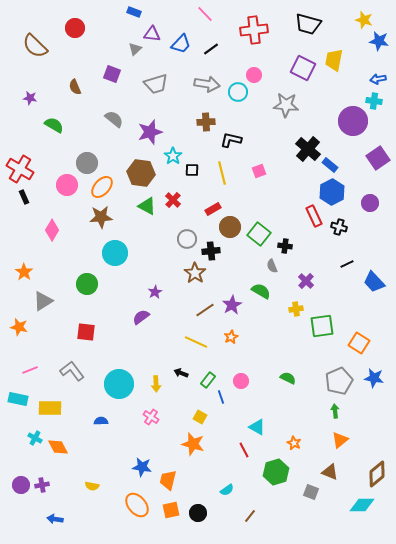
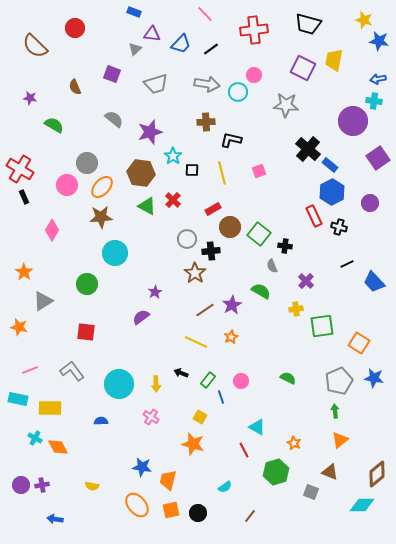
cyan semicircle at (227, 490): moved 2 px left, 3 px up
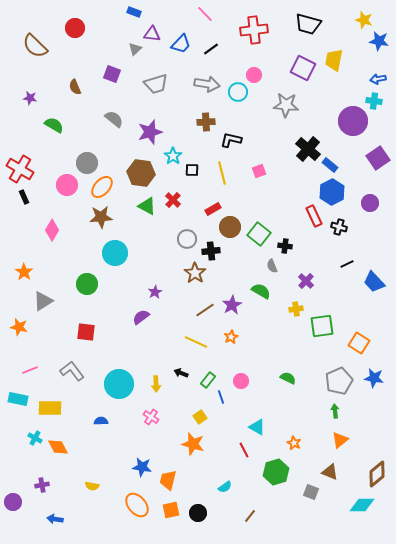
yellow square at (200, 417): rotated 24 degrees clockwise
purple circle at (21, 485): moved 8 px left, 17 px down
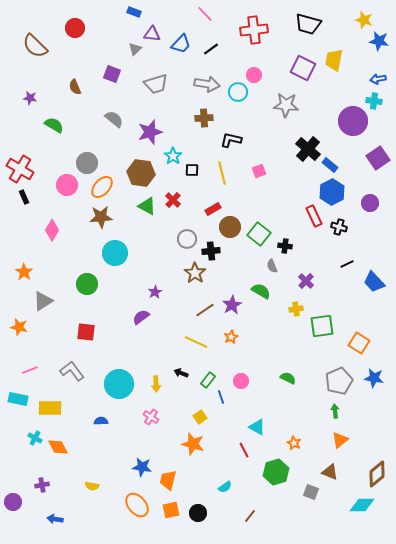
brown cross at (206, 122): moved 2 px left, 4 px up
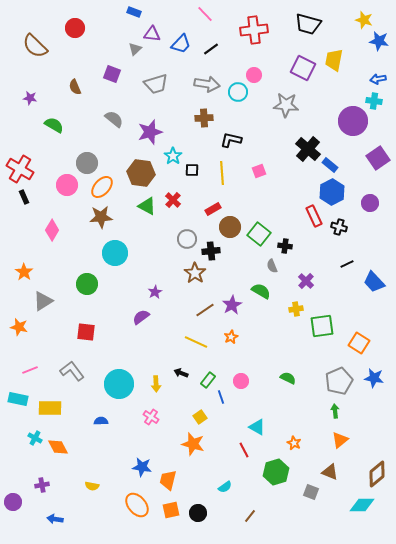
yellow line at (222, 173): rotated 10 degrees clockwise
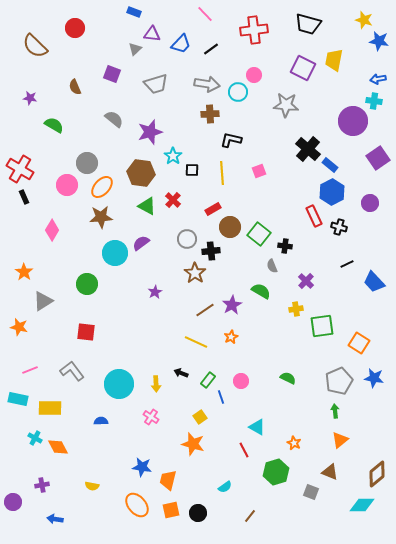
brown cross at (204, 118): moved 6 px right, 4 px up
purple semicircle at (141, 317): moved 74 px up
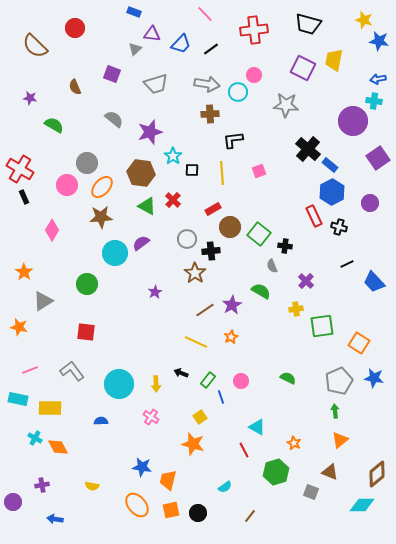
black L-shape at (231, 140): moved 2 px right; rotated 20 degrees counterclockwise
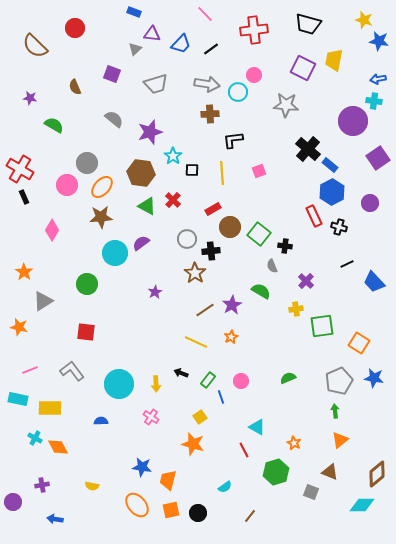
green semicircle at (288, 378): rotated 49 degrees counterclockwise
